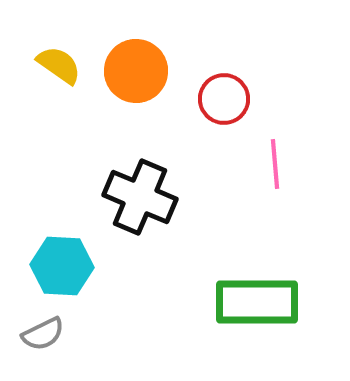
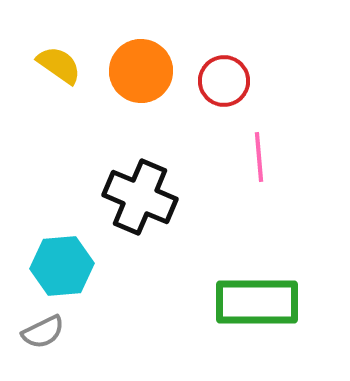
orange circle: moved 5 px right
red circle: moved 18 px up
pink line: moved 16 px left, 7 px up
cyan hexagon: rotated 8 degrees counterclockwise
gray semicircle: moved 2 px up
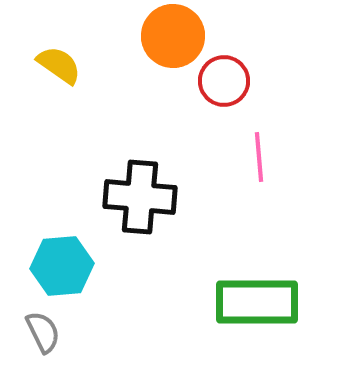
orange circle: moved 32 px right, 35 px up
black cross: rotated 18 degrees counterclockwise
gray semicircle: rotated 90 degrees counterclockwise
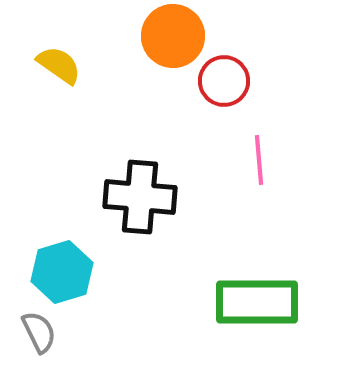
pink line: moved 3 px down
cyan hexagon: moved 6 px down; rotated 12 degrees counterclockwise
gray semicircle: moved 4 px left
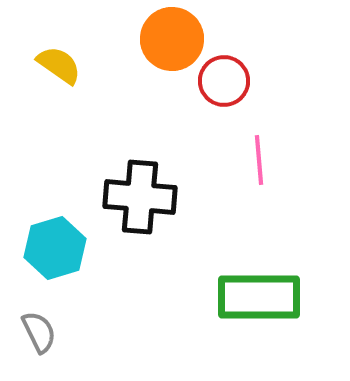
orange circle: moved 1 px left, 3 px down
cyan hexagon: moved 7 px left, 24 px up
green rectangle: moved 2 px right, 5 px up
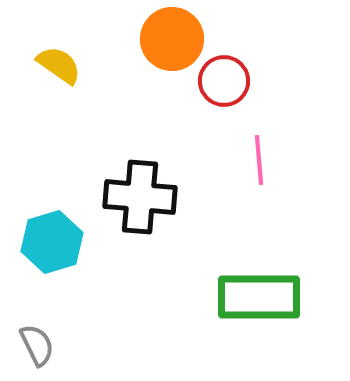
cyan hexagon: moved 3 px left, 6 px up
gray semicircle: moved 2 px left, 13 px down
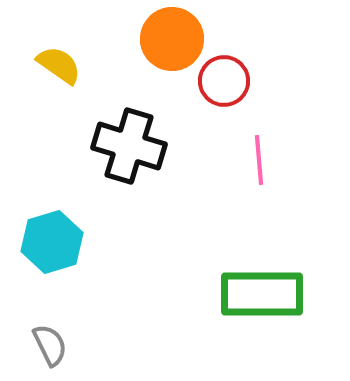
black cross: moved 11 px left, 51 px up; rotated 12 degrees clockwise
green rectangle: moved 3 px right, 3 px up
gray semicircle: moved 13 px right
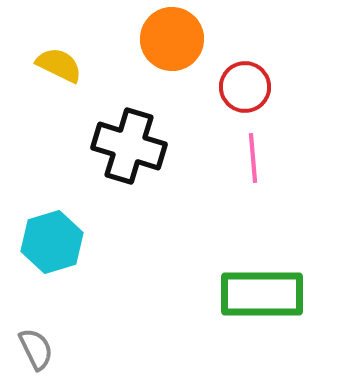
yellow semicircle: rotated 9 degrees counterclockwise
red circle: moved 21 px right, 6 px down
pink line: moved 6 px left, 2 px up
gray semicircle: moved 14 px left, 4 px down
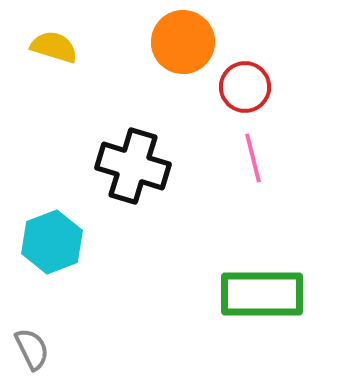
orange circle: moved 11 px right, 3 px down
yellow semicircle: moved 5 px left, 18 px up; rotated 9 degrees counterclockwise
black cross: moved 4 px right, 20 px down
pink line: rotated 9 degrees counterclockwise
cyan hexagon: rotated 4 degrees counterclockwise
gray semicircle: moved 4 px left
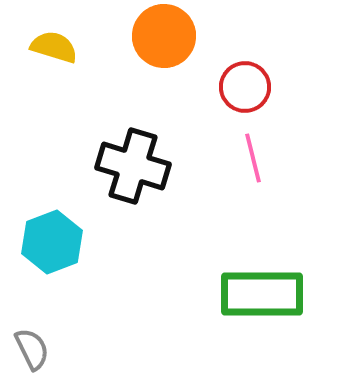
orange circle: moved 19 px left, 6 px up
